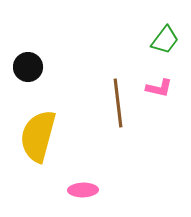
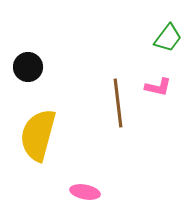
green trapezoid: moved 3 px right, 2 px up
pink L-shape: moved 1 px left, 1 px up
yellow semicircle: moved 1 px up
pink ellipse: moved 2 px right, 2 px down; rotated 12 degrees clockwise
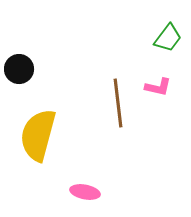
black circle: moved 9 px left, 2 px down
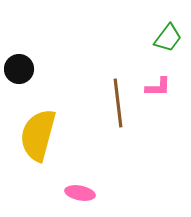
pink L-shape: rotated 12 degrees counterclockwise
pink ellipse: moved 5 px left, 1 px down
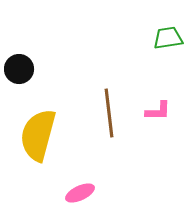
green trapezoid: rotated 136 degrees counterclockwise
pink L-shape: moved 24 px down
brown line: moved 9 px left, 10 px down
pink ellipse: rotated 36 degrees counterclockwise
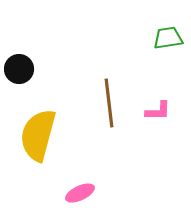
brown line: moved 10 px up
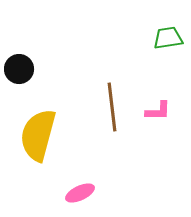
brown line: moved 3 px right, 4 px down
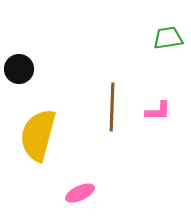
brown line: rotated 9 degrees clockwise
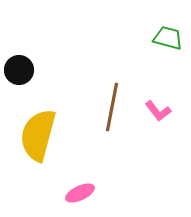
green trapezoid: rotated 24 degrees clockwise
black circle: moved 1 px down
brown line: rotated 9 degrees clockwise
pink L-shape: rotated 52 degrees clockwise
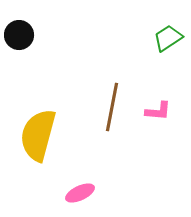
green trapezoid: rotated 48 degrees counterclockwise
black circle: moved 35 px up
pink L-shape: rotated 48 degrees counterclockwise
